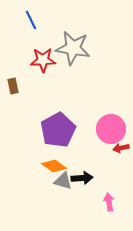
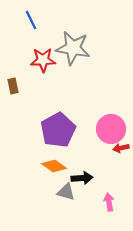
gray triangle: moved 3 px right, 11 px down
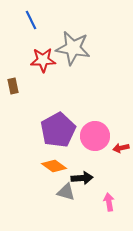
pink circle: moved 16 px left, 7 px down
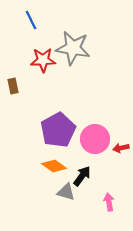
pink circle: moved 3 px down
black arrow: moved 2 px up; rotated 50 degrees counterclockwise
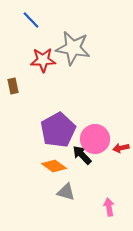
blue line: rotated 18 degrees counterclockwise
black arrow: moved 21 px up; rotated 80 degrees counterclockwise
pink arrow: moved 5 px down
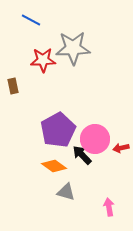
blue line: rotated 18 degrees counterclockwise
gray star: rotated 12 degrees counterclockwise
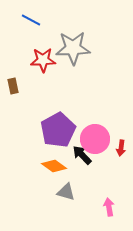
red arrow: rotated 70 degrees counterclockwise
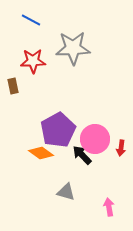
red star: moved 10 px left, 1 px down
orange diamond: moved 13 px left, 13 px up
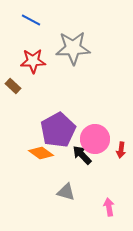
brown rectangle: rotated 35 degrees counterclockwise
red arrow: moved 2 px down
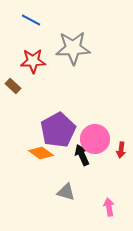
black arrow: rotated 20 degrees clockwise
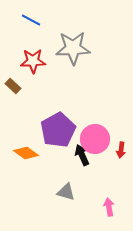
orange diamond: moved 15 px left
